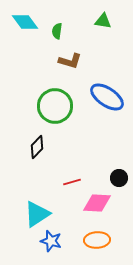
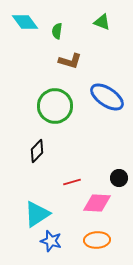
green triangle: moved 1 px left, 1 px down; rotated 12 degrees clockwise
black diamond: moved 4 px down
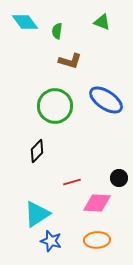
blue ellipse: moved 1 px left, 3 px down
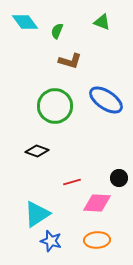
green semicircle: rotated 14 degrees clockwise
black diamond: rotated 65 degrees clockwise
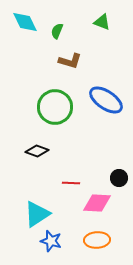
cyan diamond: rotated 12 degrees clockwise
green circle: moved 1 px down
red line: moved 1 px left, 1 px down; rotated 18 degrees clockwise
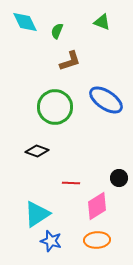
brown L-shape: rotated 35 degrees counterclockwise
pink diamond: moved 3 px down; rotated 36 degrees counterclockwise
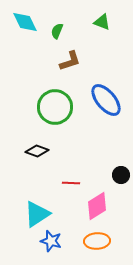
blue ellipse: rotated 16 degrees clockwise
black circle: moved 2 px right, 3 px up
orange ellipse: moved 1 px down
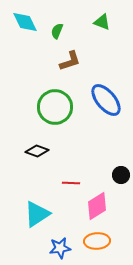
blue star: moved 9 px right, 7 px down; rotated 25 degrees counterclockwise
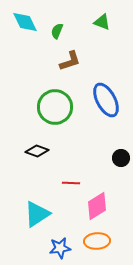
blue ellipse: rotated 12 degrees clockwise
black circle: moved 17 px up
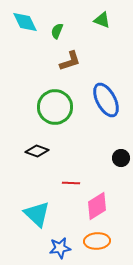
green triangle: moved 2 px up
cyan triangle: rotated 44 degrees counterclockwise
